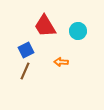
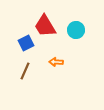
cyan circle: moved 2 px left, 1 px up
blue square: moved 7 px up
orange arrow: moved 5 px left
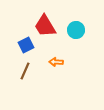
blue square: moved 2 px down
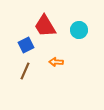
cyan circle: moved 3 px right
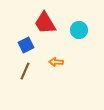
red trapezoid: moved 3 px up
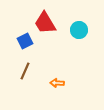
blue square: moved 1 px left, 4 px up
orange arrow: moved 1 px right, 21 px down
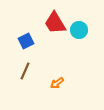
red trapezoid: moved 10 px right
blue square: moved 1 px right
orange arrow: rotated 40 degrees counterclockwise
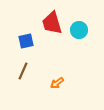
red trapezoid: moved 3 px left; rotated 15 degrees clockwise
blue square: rotated 14 degrees clockwise
brown line: moved 2 px left
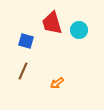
blue square: rotated 28 degrees clockwise
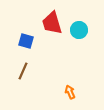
orange arrow: moved 13 px right, 9 px down; rotated 104 degrees clockwise
